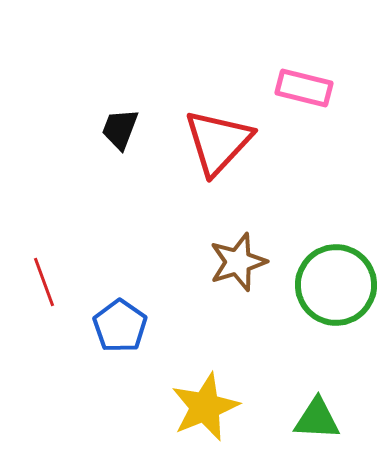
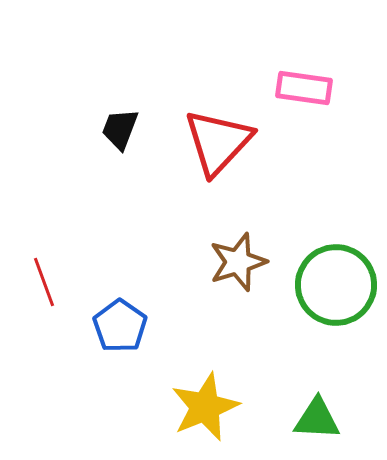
pink rectangle: rotated 6 degrees counterclockwise
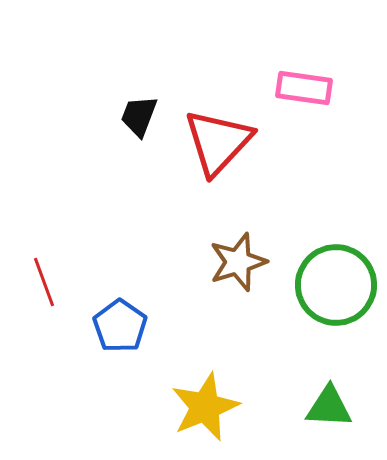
black trapezoid: moved 19 px right, 13 px up
green triangle: moved 12 px right, 12 px up
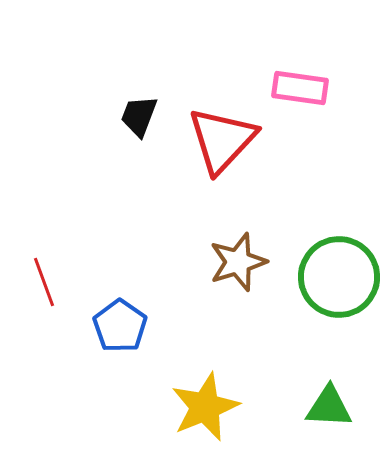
pink rectangle: moved 4 px left
red triangle: moved 4 px right, 2 px up
green circle: moved 3 px right, 8 px up
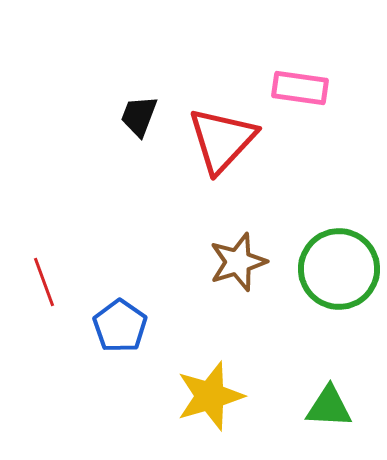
green circle: moved 8 px up
yellow star: moved 5 px right, 11 px up; rotated 6 degrees clockwise
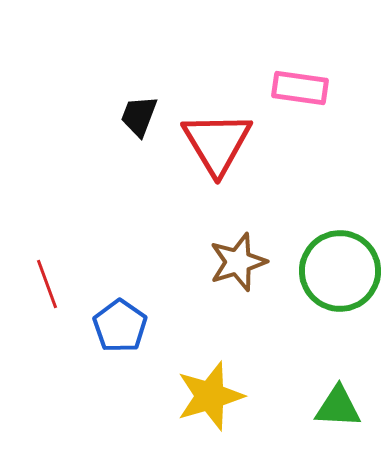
red triangle: moved 5 px left, 3 px down; rotated 14 degrees counterclockwise
green circle: moved 1 px right, 2 px down
red line: moved 3 px right, 2 px down
green triangle: moved 9 px right
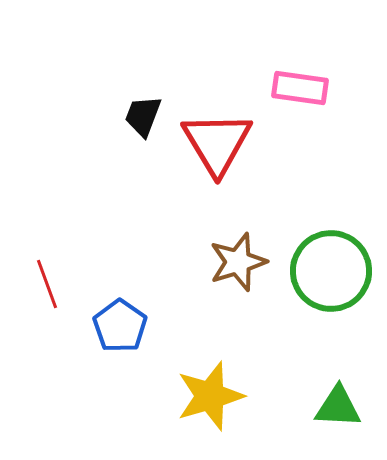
black trapezoid: moved 4 px right
green circle: moved 9 px left
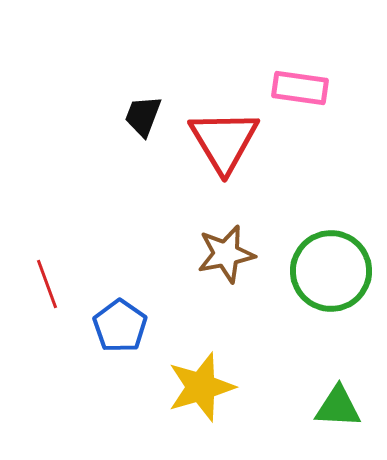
red triangle: moved 7 px right, 2 px up
brown star: moved 12 px left, 8 px up; rotated 6 degrees clockwise
yellow star: moved 9 px left, 9 px up
